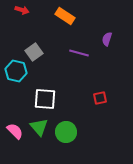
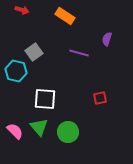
green circle: moved 2 px right
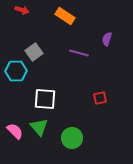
cyan hexagon: rotated 15 degrees counterclockwise
green circle: moved 4 px right, 6 px down
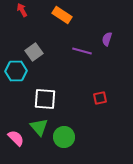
red arrow: rotated 136 degrees counterclockwise
orange rectangle: moved 3 px left, 1 px up
purple line: moved 3 px right, 2 px up
pink semicircle: moved 1 px right, 7 px down
green circle: moved 8 px left, 1 px up
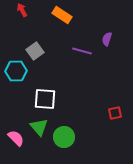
gray square: moved 1 px right, 1 px up
red square: moved 15 px right, 15 px down
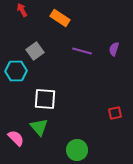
orange rectangle: moved 2 px left, 3 px down
purple semicircle: moved 7 px right, 10 px down
green circle: moved 13 px right, 13 px down
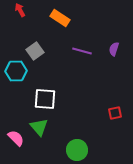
red arrow: moved 2 px left
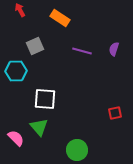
gray square: moved 5 px up; rotated 12 degrees clockwise
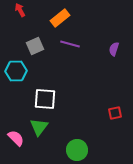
orange rectangle: rotated 72 degrees counterclockwise
purple line: moved 12 px left, 7 px up
green triangle: rotated 18 degrees clockwise
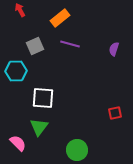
white square: moved 2 px left, 1 px up
pink semicircle: moved 2 px right, 5 px down
